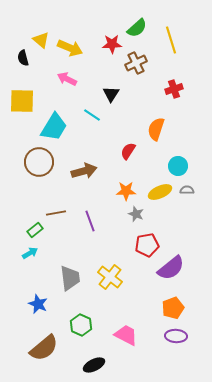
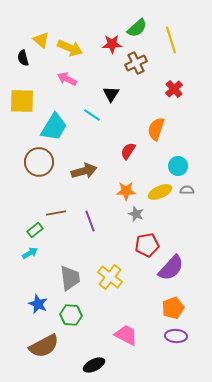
red cross: rotated 24 degrees counterclockwise
purple semicircle: rotated 8 degrees counterclockwise
green hexagon: moved 10 px left, 10 px up; rotated 20 degrees counterclockwise
brown semicircle: moved 2 px up; rotated 12 degrees clockwise
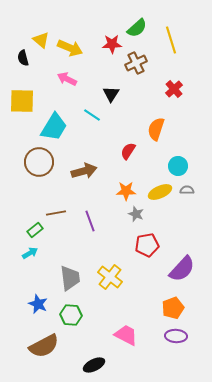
purple semicircle: moved 11 px right, 1 px down
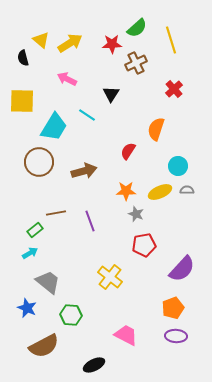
yellow arrow: moved 5 px up; rotated 55 degrees counterclockwise
cyan line: moved 5 px left
red pentagon: moved 3 px left
gray trapezoid: moved 22 px left, 4 px down; rotated 44 degrees counterclockwise
blue star: moved 11 px left, 4 px down
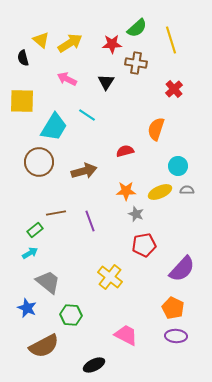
brown cross: rotated 35 degrees clockwise
black triangle: moved 5 px left, 12 px up
red semicircle: moved 3 px left; rotated 42 degrees clockwise
orange pentagon: rotated 25 degrees counterclockwise
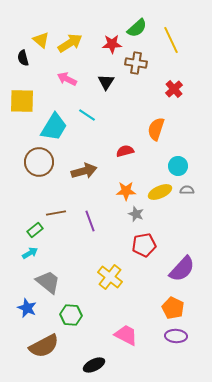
yellow line: rotated 8 degrees counterclockwise
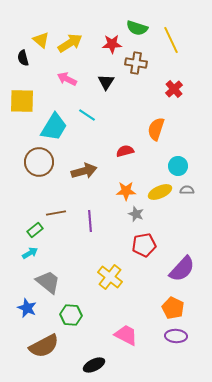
green semicircle: rotated 60 degrees clockwise
purple line: rotated 15 degrees clockwise
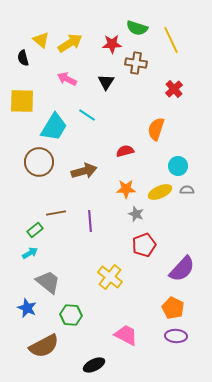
orange star: moved 2 px up
red pentagon: rotated 10 degrees counterclockwise
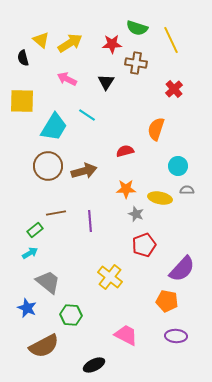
brown circle: moved 9 px right, 4 px down
yellow ellipse: moved 6 px down; rotated 35 degrees clockwise
orange pentagon: moved 6 px left, 7 px up; rotated 15 degrees counterclockwise
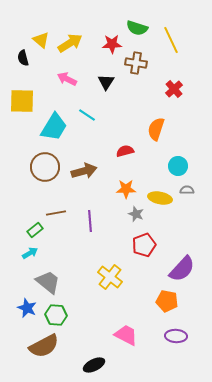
brown circle: moved 3 px left, 1 px down
green hexagon: moved 15 px left
